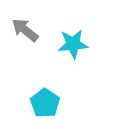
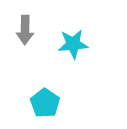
gray arrow: rotated 128 degrees counterclockwise
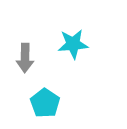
gray arrow: moved 28 px down
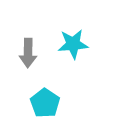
gray arrow: moved 3 px right, 5 px up
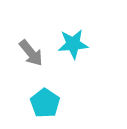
gray arrow: moved 3 px right; rotated 40 degrees counterclockwise
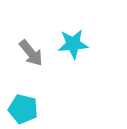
cyan pentagon: moved 22 px left, 6 px down; rotated 20 degrees counterclockwise
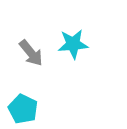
cyan pentagon: rotated 12 degrees clockwise
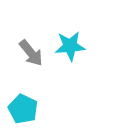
cyan star: moved 3 px left, 2 px down
